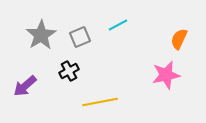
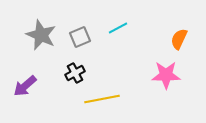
cyan line: moved 3 px down
gray star: rotated 16 degrees counterclockwise
black cross: moved 6 px right, 2 px down
pink star: rotated 12 degrees clockwise
yellow line: moved 2 px right, 3 px up
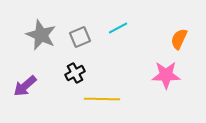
yellow line: rotated 12 degrees clockwise
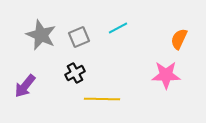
gray square: moved 1 px left
purple arrow: rotated 10 degrees counterclockwise
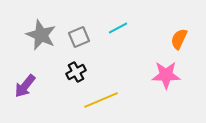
black cross: moved 1 px right, 1 px up
yellow line: moved 1 px left, 1 px down; rotated 24 degrees counterclockwise
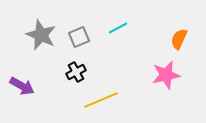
pink star: rotated 12 degrees counterclockwise
purple arrow: moved 3 px left; rotated 100 degrees counterclockwise
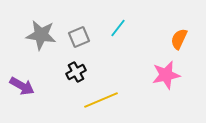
cyan line: rotated 24 degrees counterclockwise
gray star: rotated 16 degrees counterclockwise
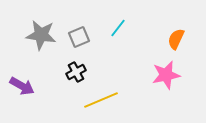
orange semicircle: moved 3 px left
